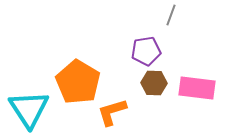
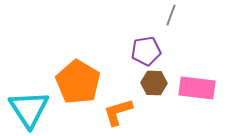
orange L-shape: moved 6 px right
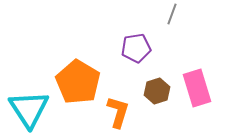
gray line: moved 1 px right, 1 px up
purple pentagon: moved 10 px left, 3 px up
brown hexagon: moved 3 px right, 8 px down; rotated 20 degrees counterclockwise
pink rectangle: rotated 66 degrees clockwise
orange L-shape: rotated 124 degrees clockwise
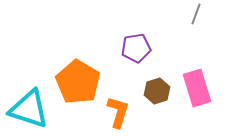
gray line: moved 24 px right
cyan triangle: rotated 39 degrees counterclockwise
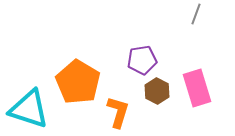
purple pentagon: moved 6 px right, 12 px down
brown hexagon: rotated 15 degrees counterclockwise
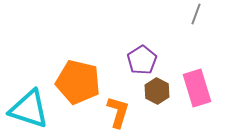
purple pentagon: rotated 24 degrees counterclockwise
orange pentagon: rotated 18 degrees counterclockwise
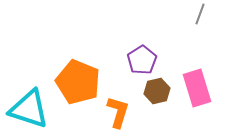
gray line: moved 4 px right
orange pentagon: rotated 9 degrees clockwise
brown hexagon: rotated 20 degrees clockwise
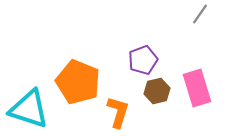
gray line: rotated 15 degrees clockwise
purple pentagon: moved 1 px right; rotated 12 degrees clockwise
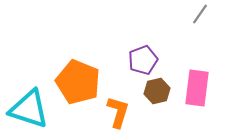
pink rectangle: rotated 24 degrees clockwise
